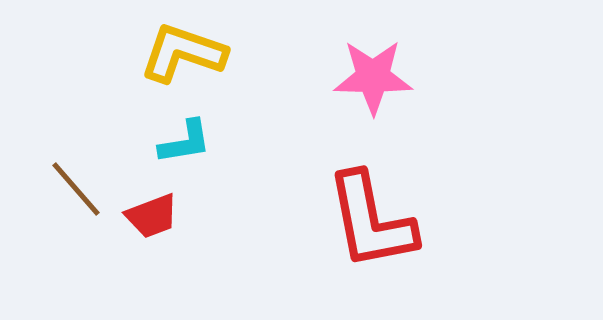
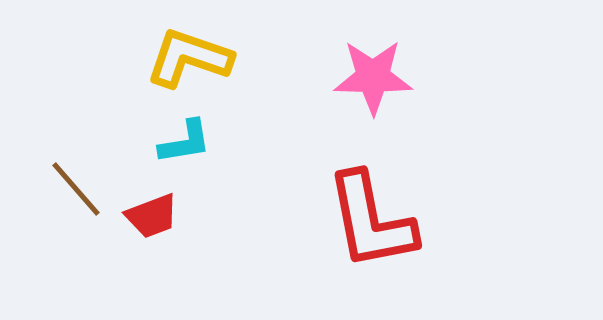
yellow L-shape: moved 6 px right, 5 px down
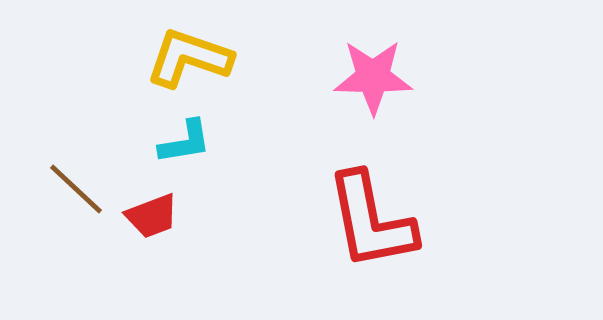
brown line: rotated 6 degrees counterclockwise
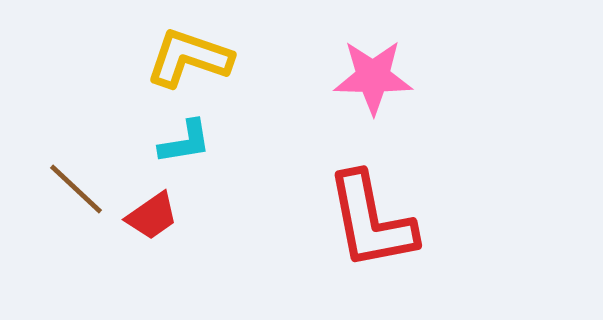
red trapezoid: rotated 14 degrees counterclockwise
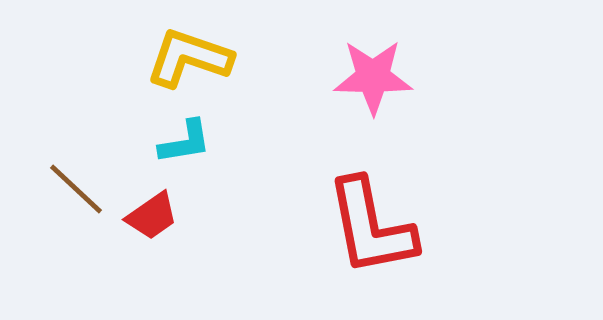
red L-shape: moved 6 px down
